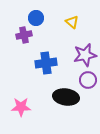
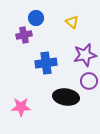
purple circle: moved 1 px right, 1 px down
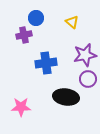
purple circle: moved 1 px left, 2 px up
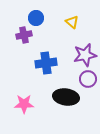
pink star: moved 3 px right, 3 px up
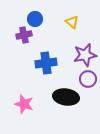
blue circle: moved 1 px left, 1 px down
pink star: rotated 18 degrees clockwise
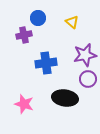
blue circle: moved 3 px right, 1 px up
black ellipse: moved 1 px left, 1 px down
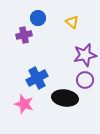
blue cross: moved 9 px left, 15 px down; rotated 20 degrees counterclockwise
purple circle: moved 3 px left, 1 px down
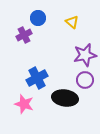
purple cross: rotated 14 degrees counterclockwise
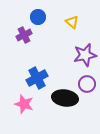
blue circle: moved 1 px up
purple circle: moved 2 px right, 4 px down
